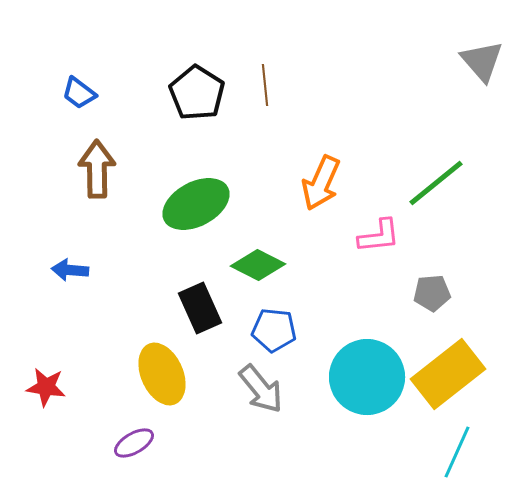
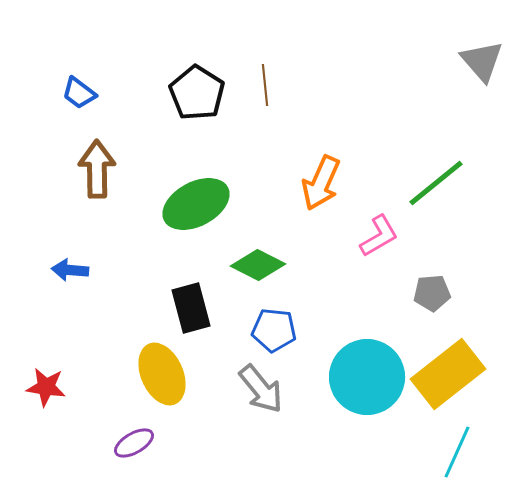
pink L-shape: rotated 24 degrees counterclockwise
black rectangle: moved 9 px left; rotated 9 degrees clockwise
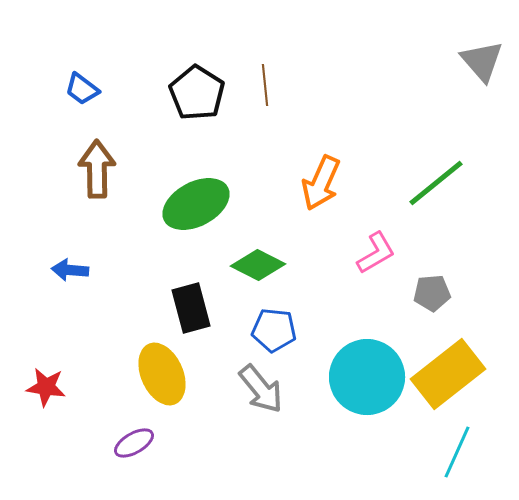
blue trapezoid: moved 3 px right, 4 px up
pink L-shape: moved 3 px left, 17 px down
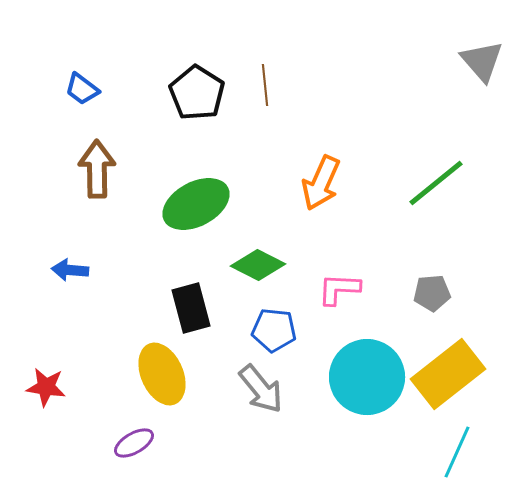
pink L-shape: moved 37 px left, 36 px down; rotated 147 degrees counterclockwise
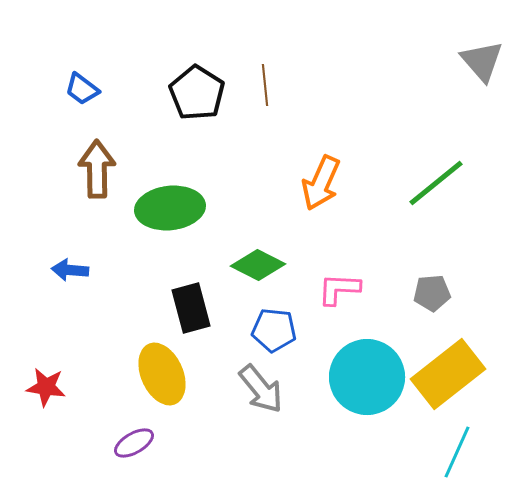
green ellipse: moved 26 px left, 4 px down; rotated 22 degrees clockwise
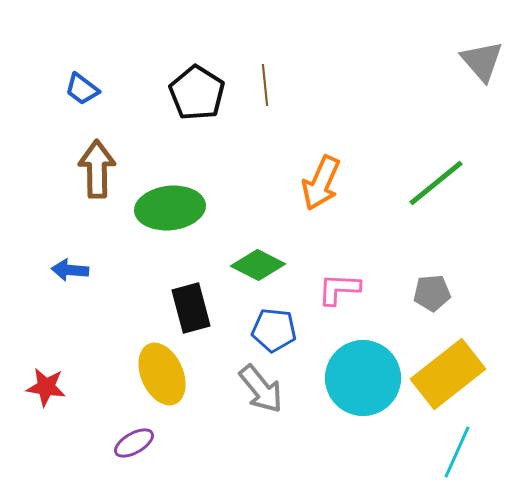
cyan circle: moved 4 px left, 1 px down
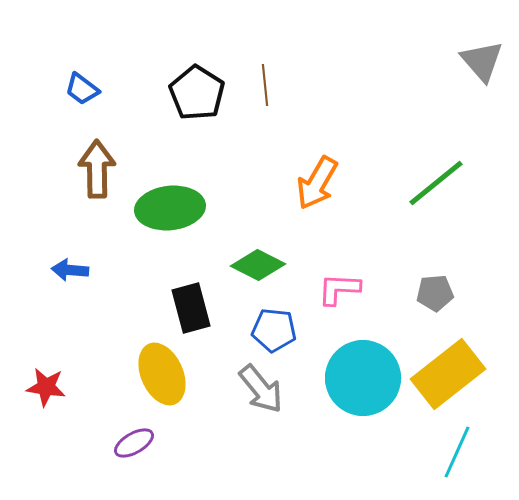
orange arrow: moved 4 px left; rotated 6 degrees clockwise
gray pentagon: moved 3 px right
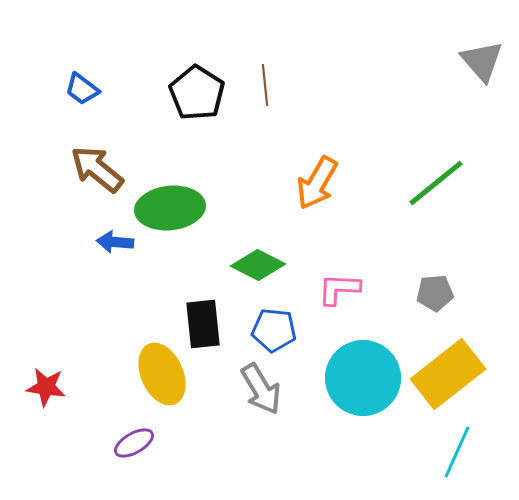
brown arrow: rotated 50 degrees counterclockwise
blue arrow: moved 45 px right, 28 px up
black rectangle: moved 12 px right, 16 px down; rotated 9 degrees clockwise
gray arrow: rotated 8 degrees clockwise
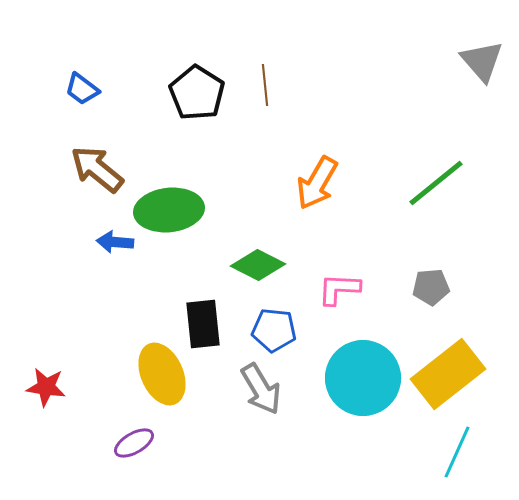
green ellipse: moved 1 px left, 2 px down
gray pentagon: moved 4 px left, 6 px up
